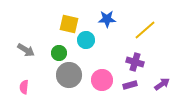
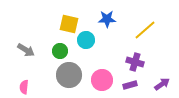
green circle: moved 1 px right, 2 px up
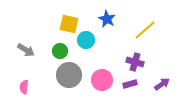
blue star: rotated 30 degrees clockwise
purple rectangle: moved 1 px up
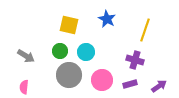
yellow square: moved 1 px down
yellow line: rotated 30 degrees counterclockwise
cyan circle: moved 12 px down
gray arrow: moved 6 px down
purple cross: moved 2 px up
purple arrow: moved 3 px left, 2 px down
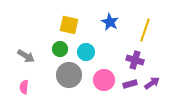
blue star: moved 3 px right, 3 px down
green circle: moved 2 px up
pink circle: moved 2 px right
purple arrow: moved 7 px left, 3 px up
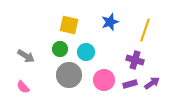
blue star: rotated 24 degrees clockwise
pink semicircle: moved 1 px left; rotated 48 degrees counterclockwise
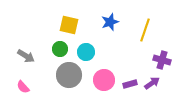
purple cross: moved 27 px right
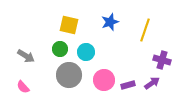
purple rectangle: moved 2 px left, 1 px down
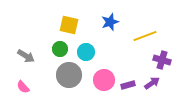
yellow line: moved 6 px down; rotated 50 degrees clockwise
